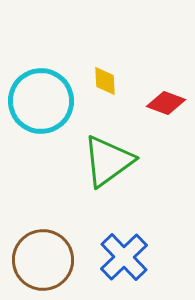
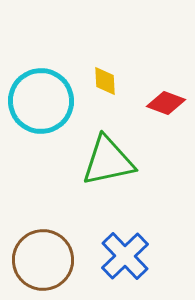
green triangle: rotated 24 degrees clockwise
blue cross: moved 1 px right, 1 px up
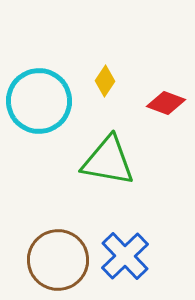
yellow diamond: rotated 36 degrees clockwise
cyan circle: moved 2 px left
green triangle: rotated 22 degrees clockwise
brown circle: moved 15 px right
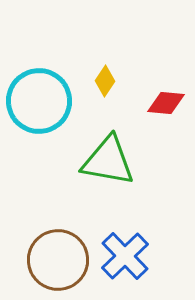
red diamond: rotated 15 degrees counterclockwise
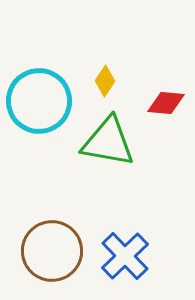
green triangle: moved 19 px up
brown circle: moved 6 px left, 9 px up
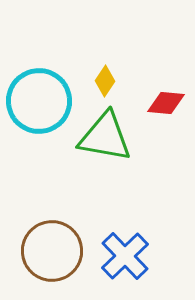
green triangle: moved 3 px left, 5 px up
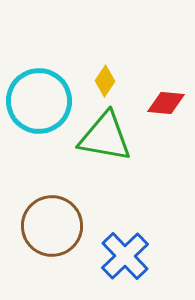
brown circle: moved 25 px up
